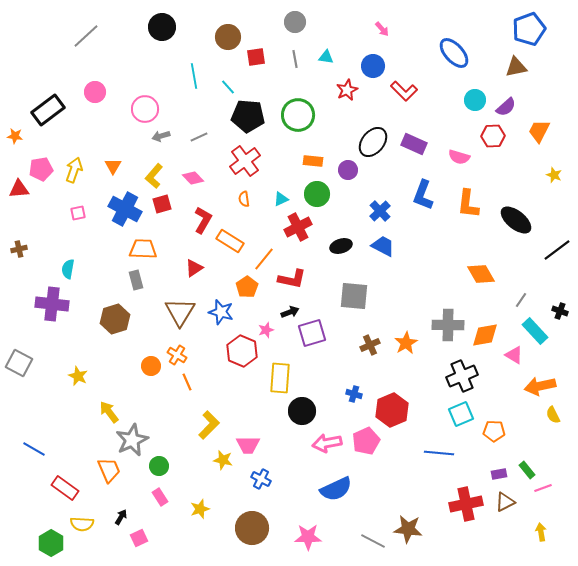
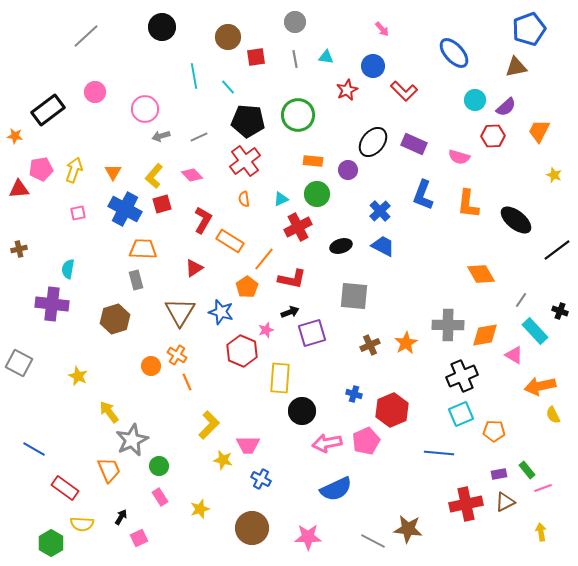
black pentagon at (248, 116): moved 5 px down
orange triangle at (113, 166): moved 6 px down
pink diamond at (193, 178): moved 1 px left, 3 px up
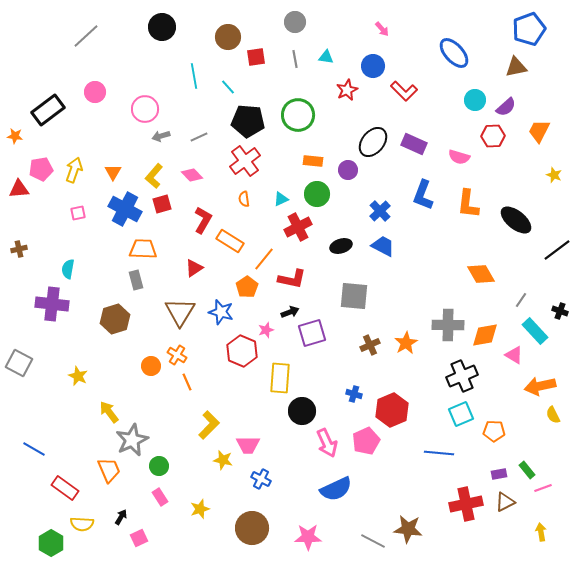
pink arrow at (327, 443): rotated 104 degrees counterclockwise
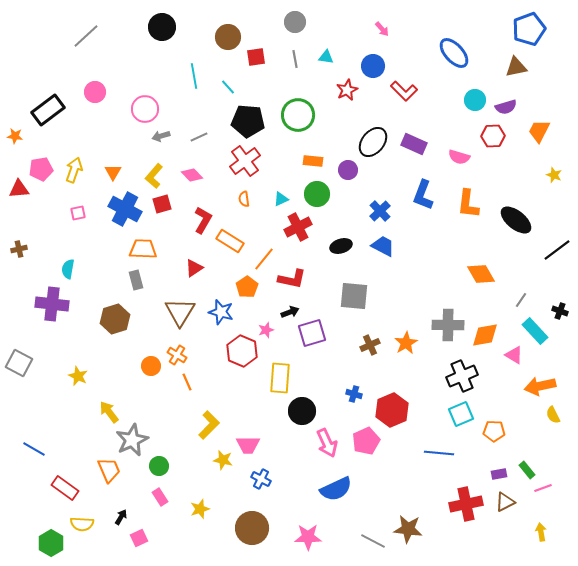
purple semicircle at (506, 107): rotated 25 degrees clockwise
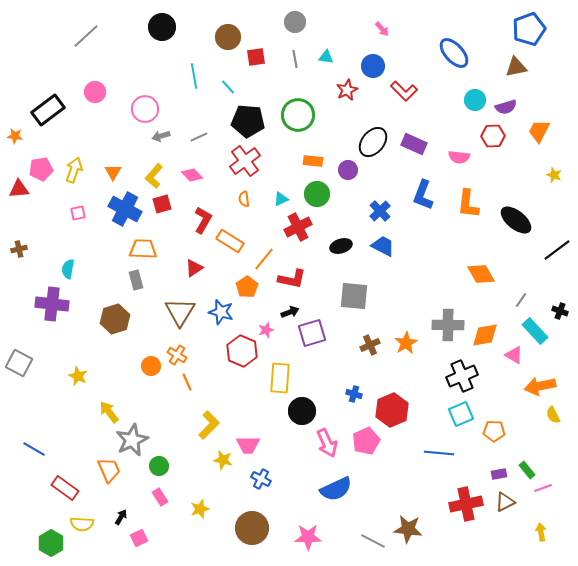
pink semicircle at (459, 157): rotated 10 degrees counterclockwise
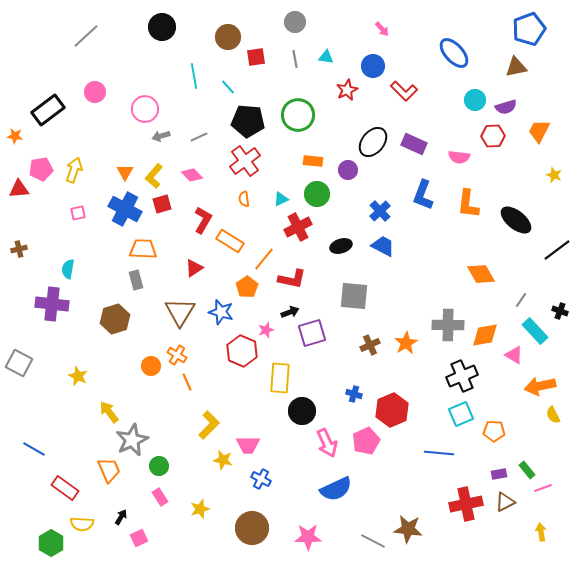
orange triangle at (113, 172): moved 12 px right
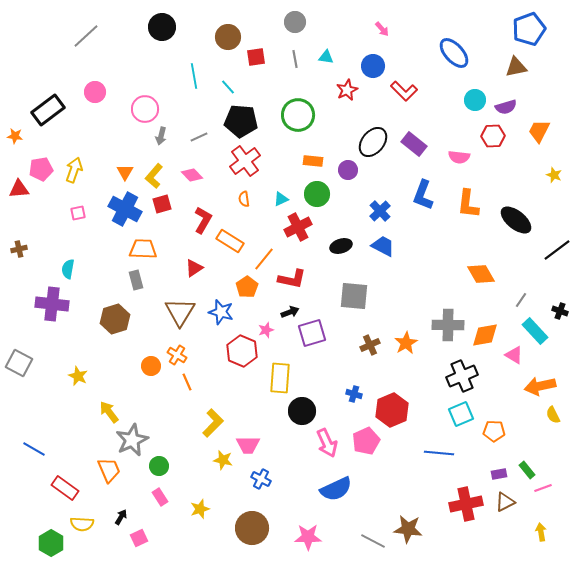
black pentagon at (248, 121): moved 7 px left
gray arrow at (161, 136): rotated 60 degrees counterclockwise
purple rectangle at (414, 144): rotated 15 degrees clockwise
yellow L-shape at (209, 425): moved 4 px right, 2 px up
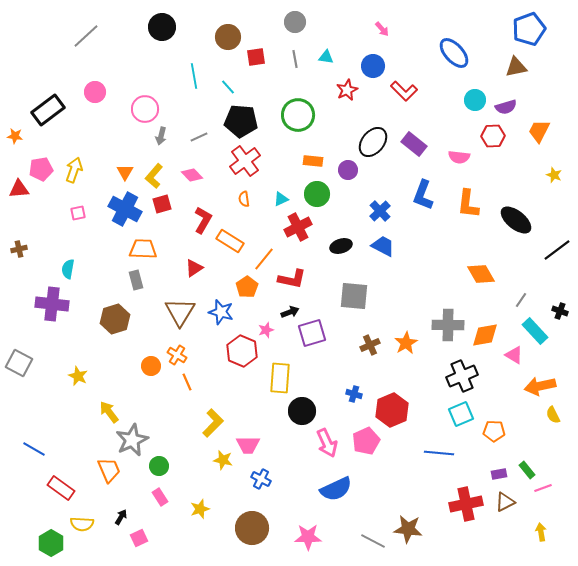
red rectangle at (65, 488): moved 4 px left
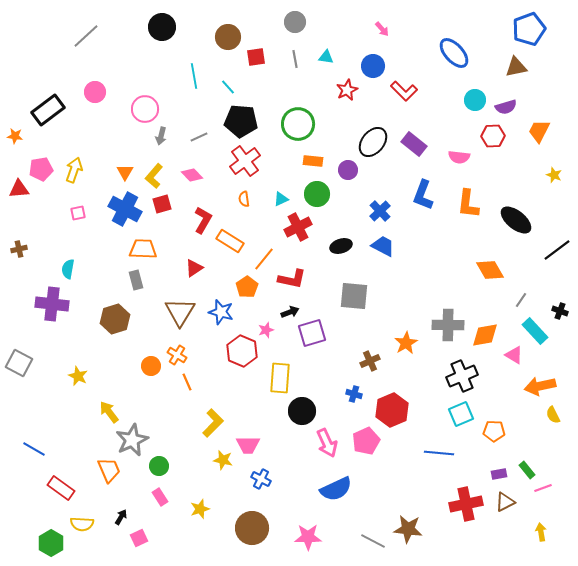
green circle at (298, 115): moved 9 px down
orange diamond at (481, 274): moved 9 px right, 4 px up
brown cross at (370, 345): moved 16 px down
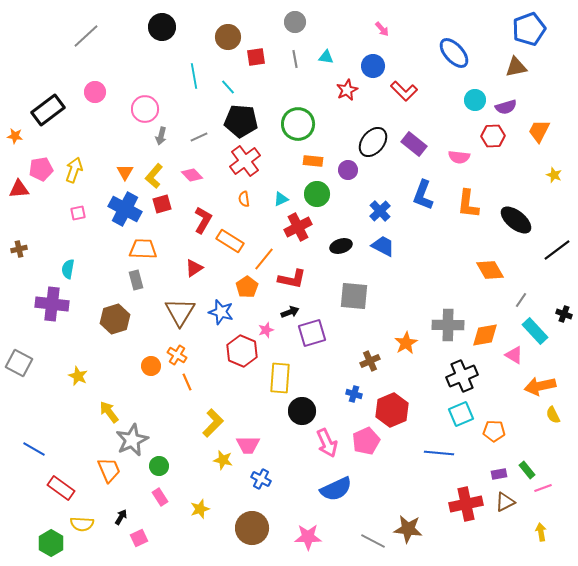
black cross at (560, 311): moved 4 px right, 3 px down
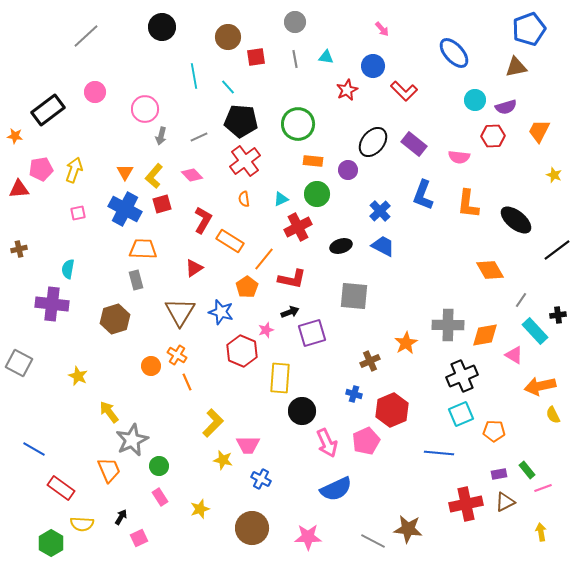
black cross at (564, 314): moved 6 px left, 1 px down; rotated 28 degrees counterclockwise
